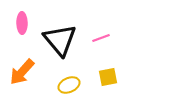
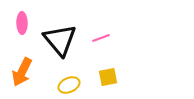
orange arrow: rotated 16 degrees counterclockwise
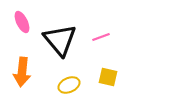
pink ellipse: moved 1 px up; rotated 25 degrees counterclockwise
pink line: moved 1 px up
orange arrow: rotated 20 degrees counterclockwise
yellow square: rotated 24 degrees clockwise
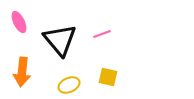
pink ellipse: moved 3 px left
pink line: moved 1 px right, 3 px up
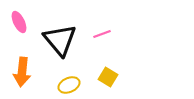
yellow square: rotated 18 degrees clockwise
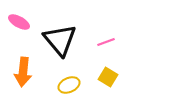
pink ellipse: rotated 35 degrees counterclockwise
pink line: moved 4 px right, 8 px down
orange arrow: moved 1 px right
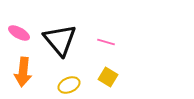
pink ellipse: moved 11 px down
pink line: rotated 36 degrees clockwise
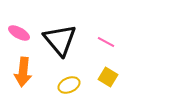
pink line: rotated 12 degrees clockwise
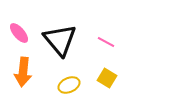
pink ellipse: rotated 20 degrees clockwise
yellow square: moved 1 px left, 1 px down
